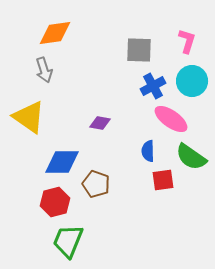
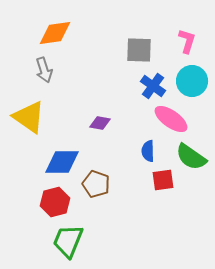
blue cross: rotated 25 degrees counterclockwise
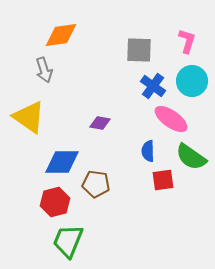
orange diamond: moved 6 px right, 2 px down
brown pentagon: rotated 12 degrees counterclockwise
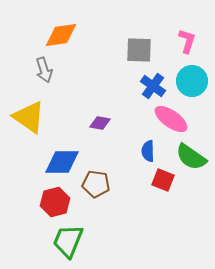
red square: rotated 30 degrees clockwise
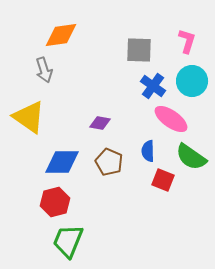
brown pentagon: moved 13 px right, 22 px up; rotated 16 degrees clockwise
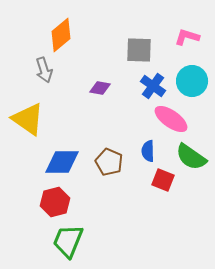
orange diamond: rotated 32 degrees counterclockwise
pink L-shape: moved 4 px up; rotated 90 degrees counterclockwise
yellow triangle: moved 1 px left, 2 px down
purple diamond: moved 35 px up
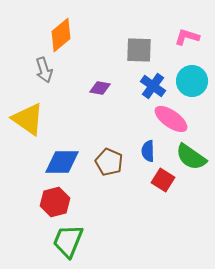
red square: rotated 10 degrees clockwise
